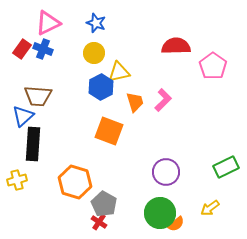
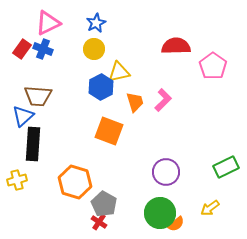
blue star: rotated 24 degrees clockwise
yellow circle: moved 4 px up
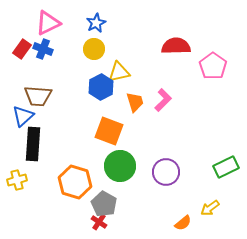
green circle: moved 40 px left, 47 px up
orange semicircle: moved 7 px right, 1 px up
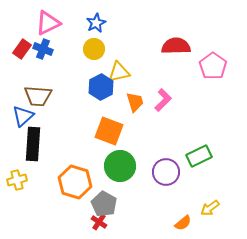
green rectangle: moved 27 px left, 11 px up
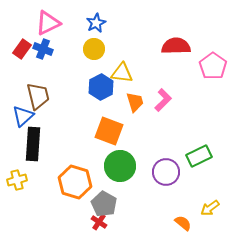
yellow triangle: moved 3 px right, 1 px down; rotated 20 degrees clockwise
brown trapezoid: rotated 108 degrees counterclockwise
orange semicircle: rotated 102 degrees counterclockwise
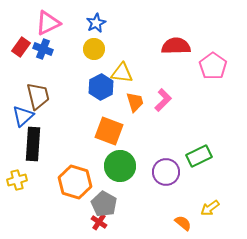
red rectangle: moved 1 px left, 2 px up
